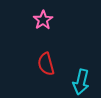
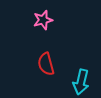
pink star: rotated 18 degrees clockwise
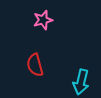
red semicircle: moved 11 px left, 1 px down
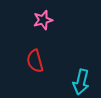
red semicircle: moved 4 px up
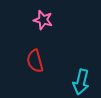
pink star: rotated 30 degrees clockwise
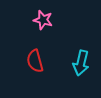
cyan arrow: moved 19 px up
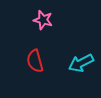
cyan arrow: rotated 50 degrees clockwise
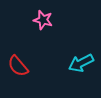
red semicircle: moved 17 px left, 5 px down; rotated 25 degrees counterclockwise
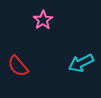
pink star: rotated 24 degrees clockwise
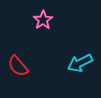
cyan arrow: moved 1 px left
